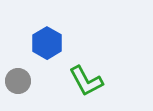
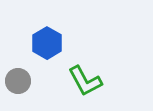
green L-shape: moved 1 px left
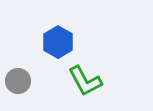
blue hexagon: moved 11 px right, 1 px up
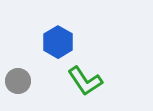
green L-shape: rotated 6 degrees counterclockwise
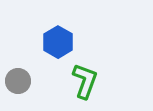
green L-shape: rotated 126 degrees counterclockwise
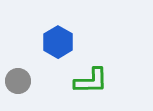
green L-shape: moved 6 px right; rotated 69 degrees clockwise
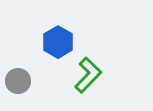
green L-shape: moved 3 px left, 6 px up; rotated 45 degrees counterclockwise
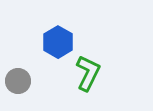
green L-shape: moved 2 px up; rotated 18 degrees counterclockwise
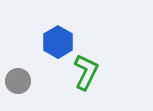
green L-shape: moved 2 px left, 1 px up
